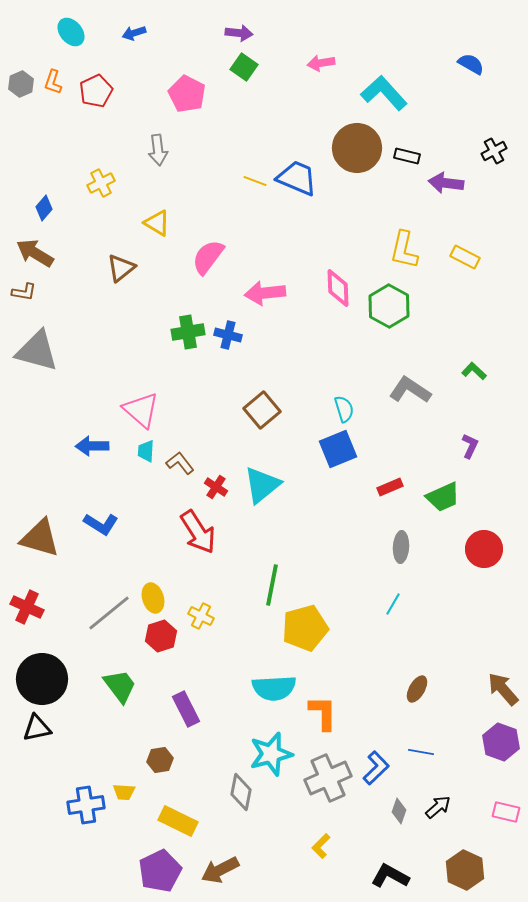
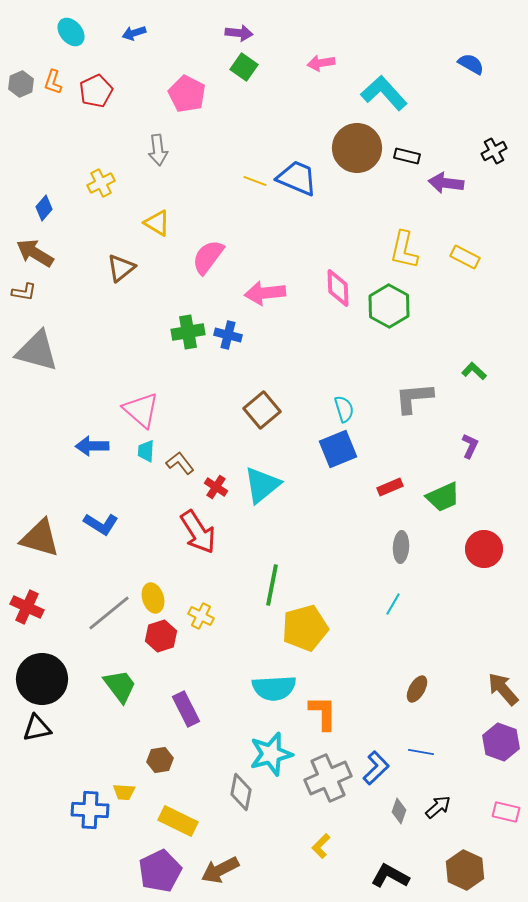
gray L-shape at (410, 390): moved 4 px right, 8 px down; rotated 39 degrees counterclockwise
blue cross at (86, 805): moved 4 px right, 5 px down; rotated 12 degrees clockwise
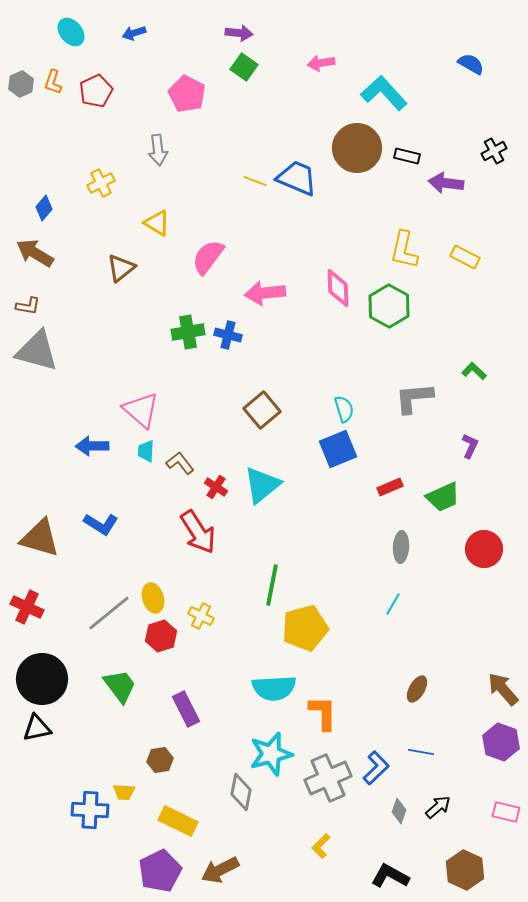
brown L-shape at (24, 292): moved 4 px right, 14 px down
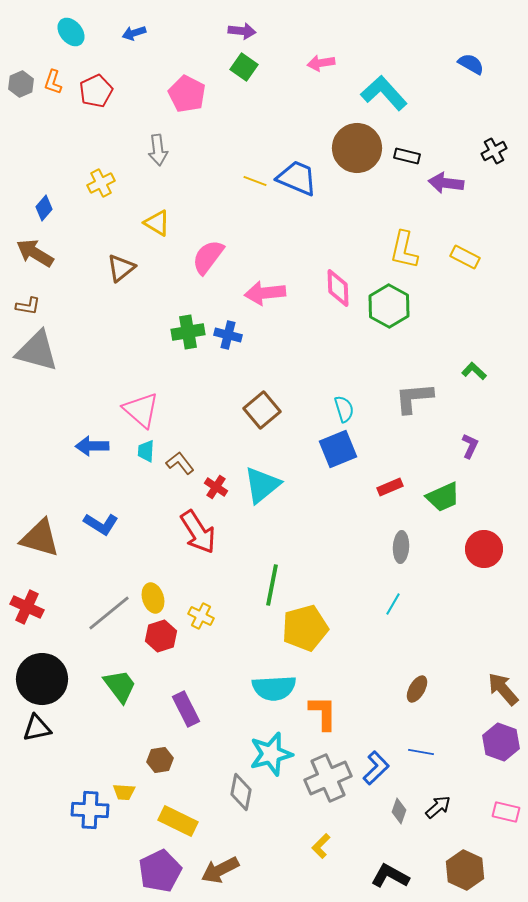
purple arrow at (239, 33): moved 3 px right, 2 px up
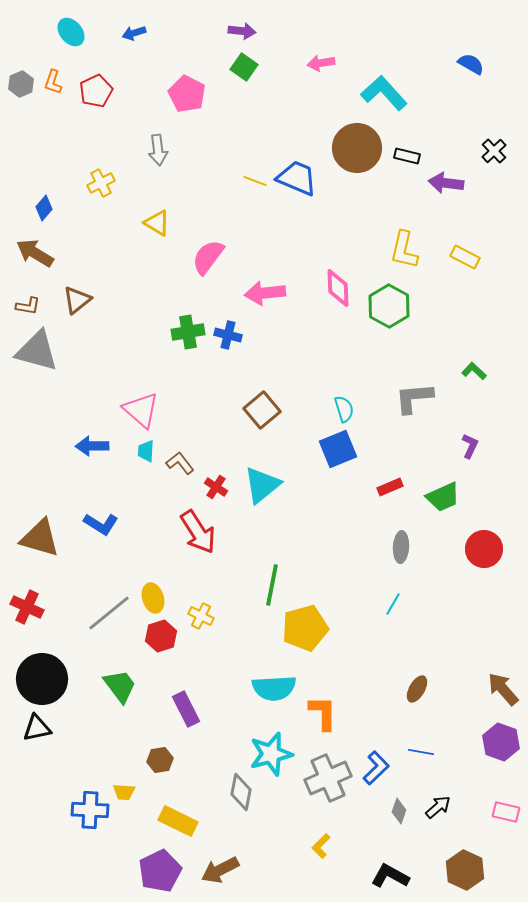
black cross at (494, 151): rotated 15 degrees counterclockwise
brown triangle at (121, 268): moved 44 px left, 32 px down
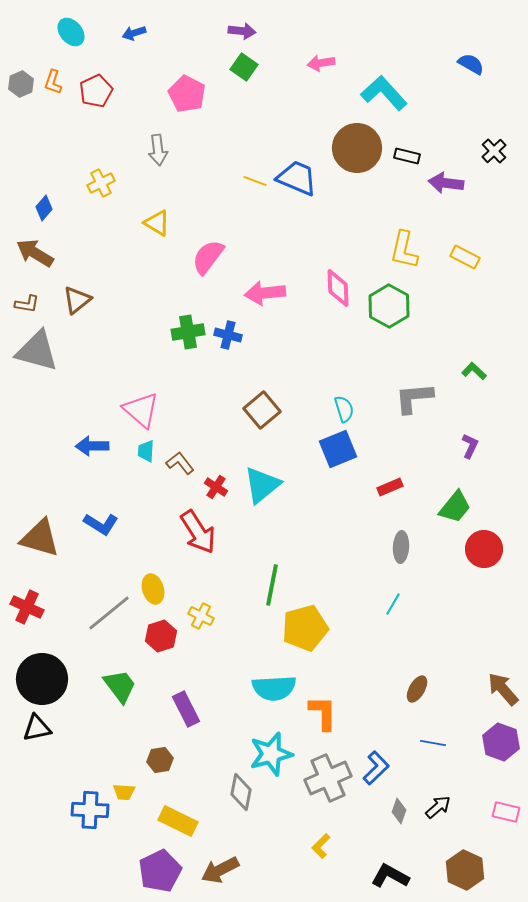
brown L-shape at (28, 306): moved 1 px left, 2 px up
green trapezoid at (443, 497): moved 12 px right, 10 px down; rotated 27 degrees counterclockwise
yellow ellipse at (153, 598): moved 9 px up
blue line at (421, 752): moved 12 px right, 9 px up
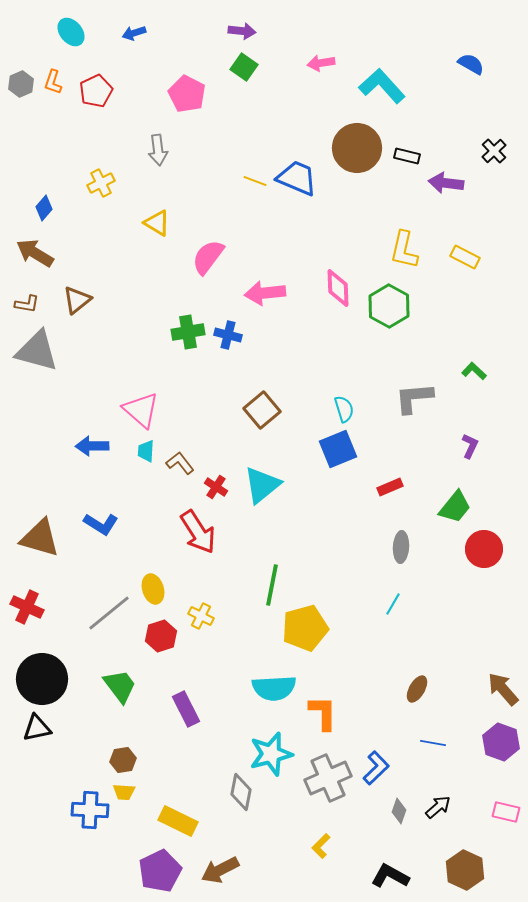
cyan L-shape at (384, 93): moved 2 px left, 7 px up
brown hexagon at (160, 760): moved 37 px left
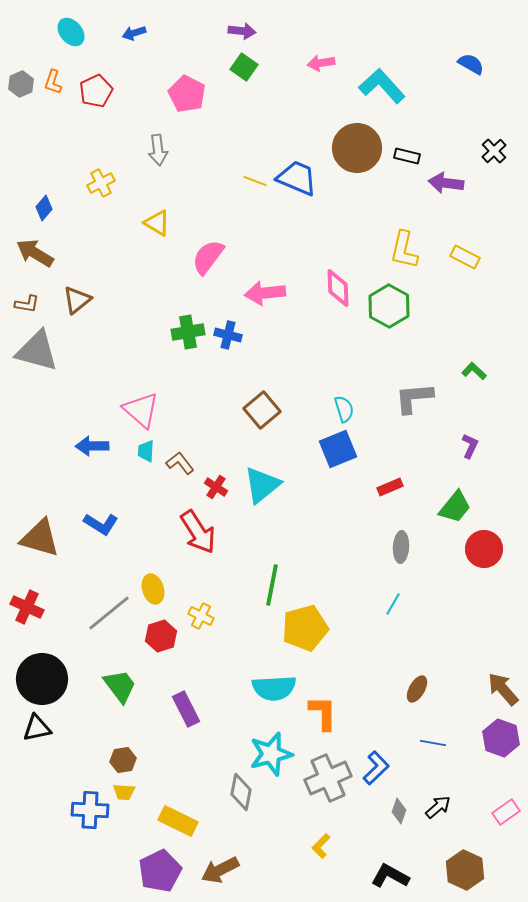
purple hexagon at (501, 742): moved 4 px up
pink rectangle at (506, 812): rotated 48 degrees counterclockwise
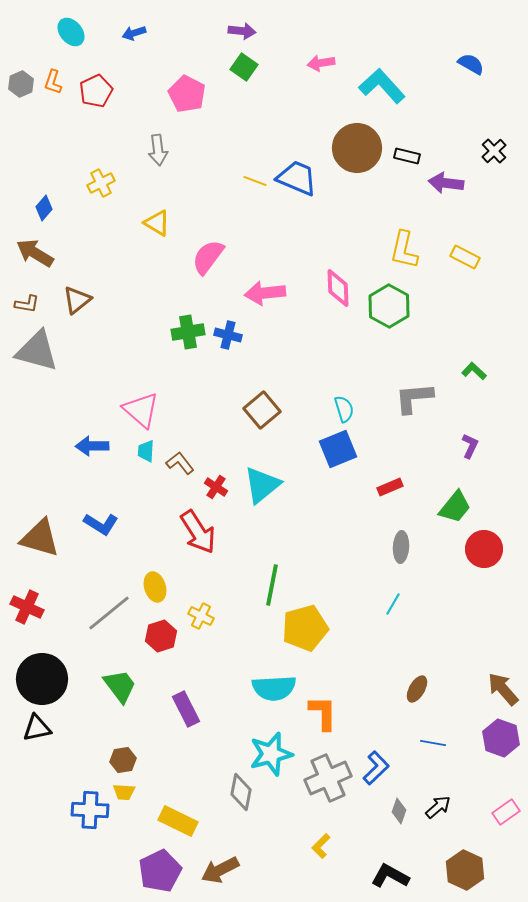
yellow ellipse at (153, 589): moved 2 px right, 2 px up
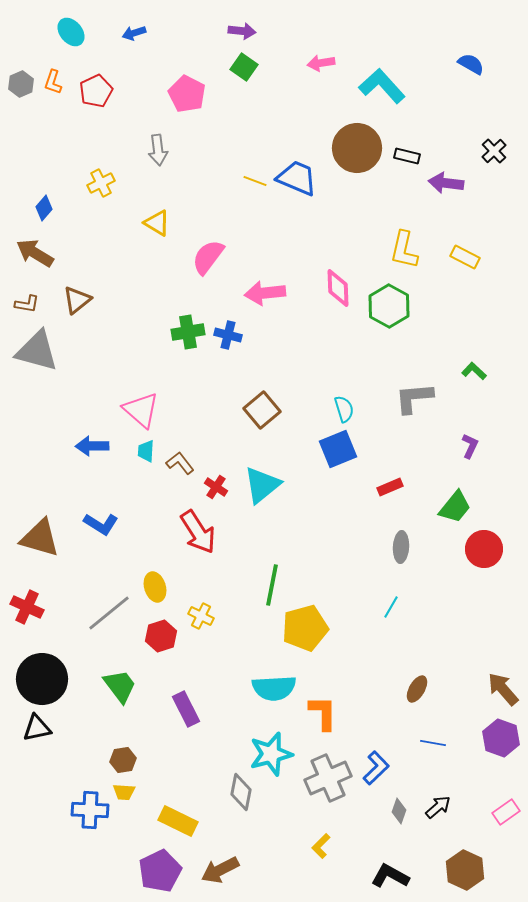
cyan line at (393, 604): moved 2 px left, 3 px down
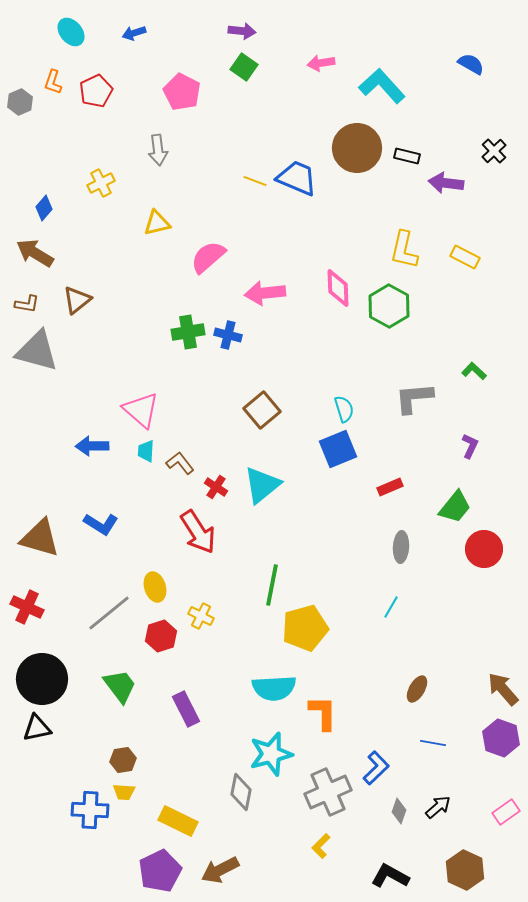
gray hexagon at (21, 84): moved 1 px left, 18 px down
pink pentagon at (187, 94): moved 5 px left, 2 px up
yellow triangle at (157, 223): rotated 44 degrees counterclockwise
pink semicircle at (208, 257): rotated 12 degrees clockwise
gray cross at (328, 778): moved 14 px down
